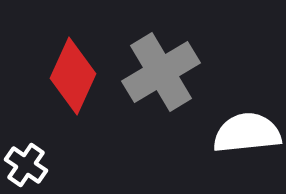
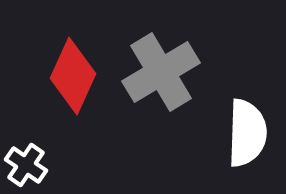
white semicircle: rotated 98 degrees clockwise
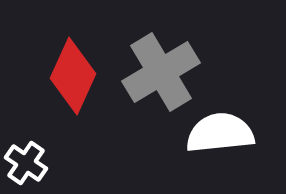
white semicircle: moved 27 px left; rotated 98 degrees counterclockwise
white cross: moved 2 px up
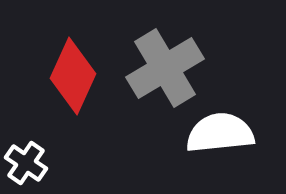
gray cross: moved 4 px right, 4 px up
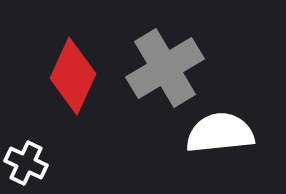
white cross: rotated 9 degrees counterclockwise
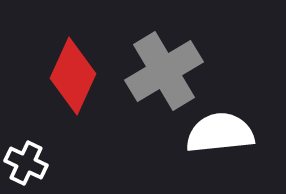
gray cross: moved 1 px left, 3 px down
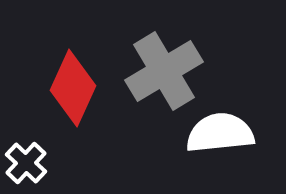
red diamond: moved 12 px down
white cross: rotated 18 degrees clockwise
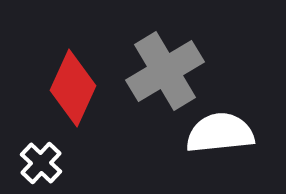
gray cross: moved 1 px right
white cross: moved 15 px right
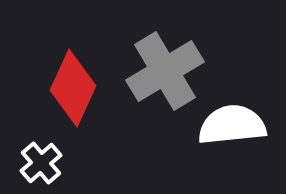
white semicircle: moved 12 px right, 8 px up
white cross: rotated 6 degrees clockwise
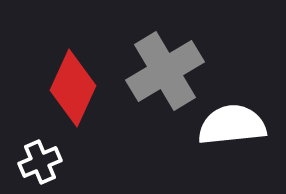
white cross: moved 1 px left, 1 px up; rotated 18 degrees clockwise
